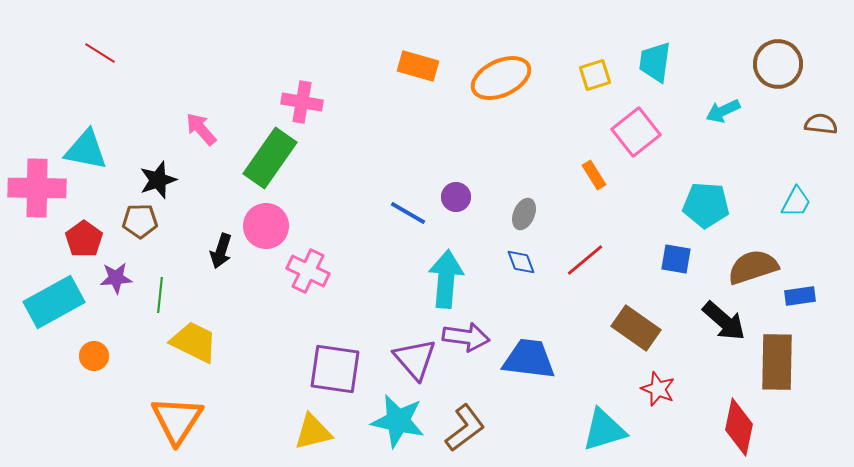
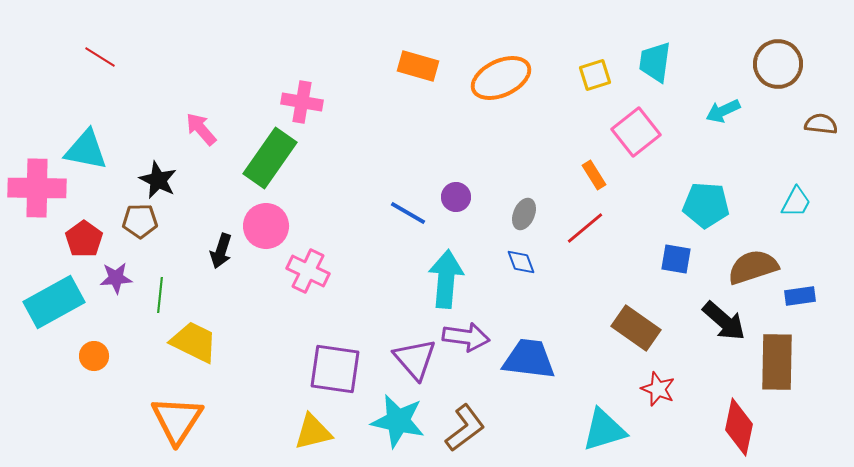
red line at (100, 53): moved 4 px down
black star at (158, 180): rotated 27 degrees counterclockwise
red line at (585, 260): moved 32 px up
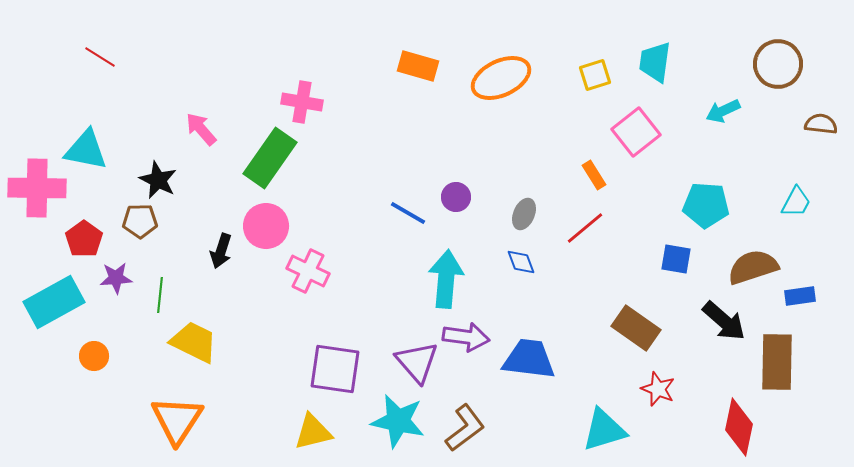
purple triangle at (415, 359): moved 2 px right, 3 px down
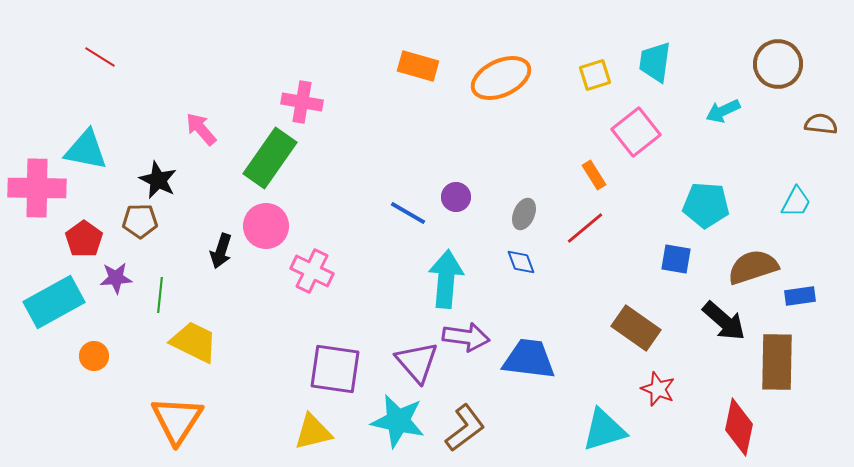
pink cross at (308, 271): moved 4 px right
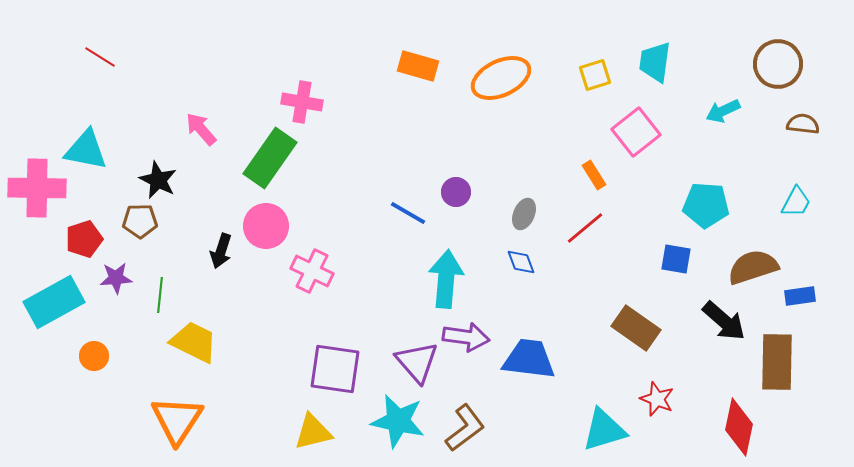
brown semicircle at (821, 124): moved 18 px left
purple circle at (456, 197): moved 5 px up
red pentagon at (84, 239): rotated 18 degrees clockwise
red star at (658, 389): moved 1 px left, 10 px down
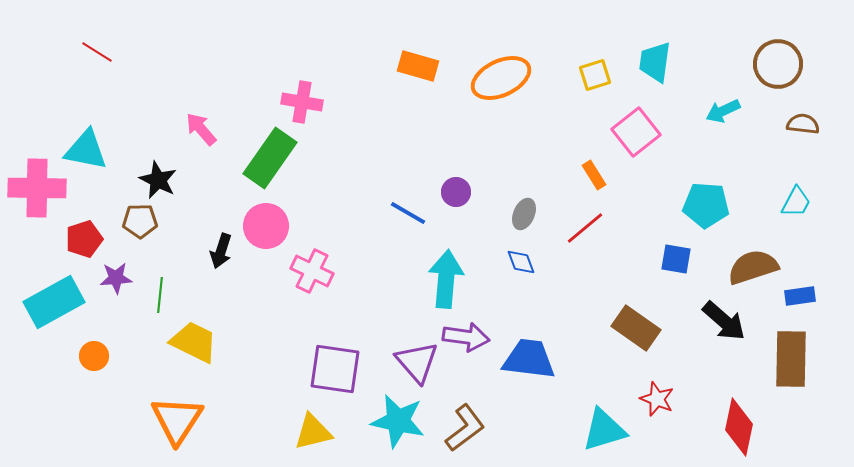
red line at (100, 57): moved 3 px left, 5 px up
brown rectangle at (777, 362): moved 14 px right, 3 px up
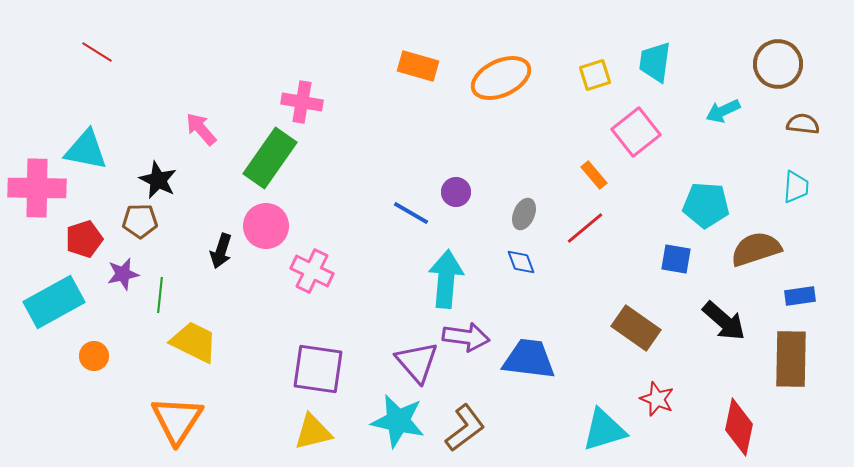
orange rectangle at (594, 175): rotated 8 degrees counterclockwise
cyan trapezoid at (796, 202): moved 15 px up; rotated 24 degrees counterclockwise
blue line at (408, 213): moved 3 px right
brown semicircle at (753, 267): moved 3 px right, 18 px up
purple star at (116, 278): moved 7 px right, 4 px up; rotated 8 degrees counterclockwise
purple square at (335, 369): moved 17 px left
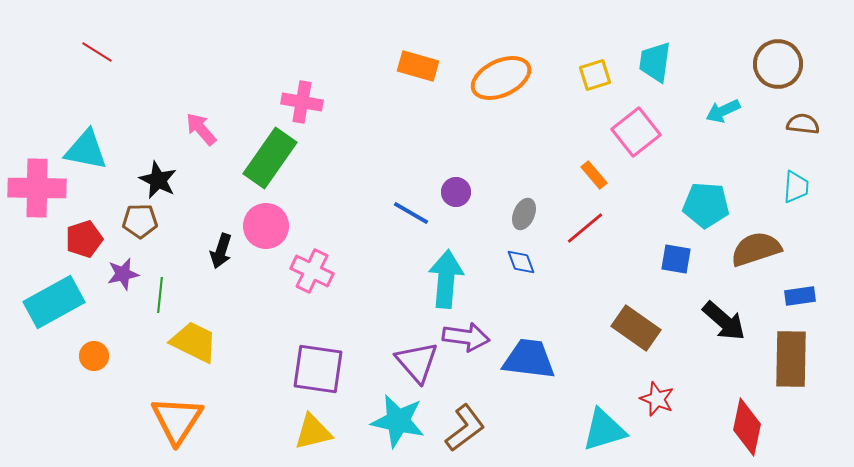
red diamond at (739, 427): moved 8 px right
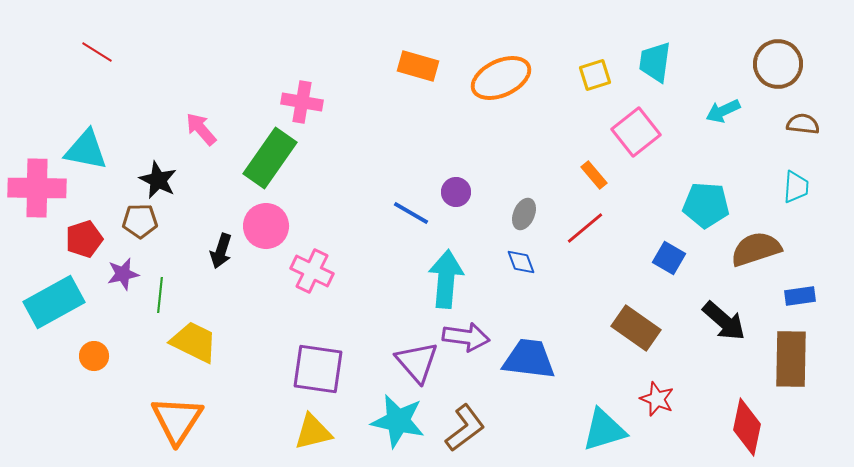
blue square at (676, 259): moved 7 px left, 1 px up; rotated 20 degrees clockwise
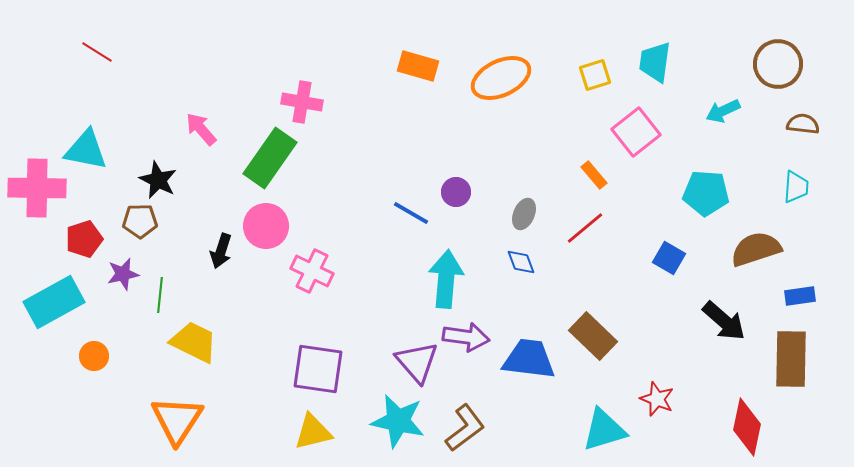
cyan pentagon at (706, 205): moved 12 px up
brown rectangle at (636, 328): moved 43 px left, 8 px down; rotated 9 degrees clockwise
